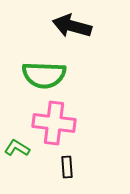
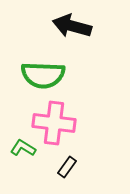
green semicircle: moved 1 px left
green L-shape: moved 6 px right
black rectangle: rotated 40 degrees clockwise
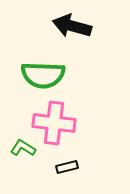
black rectangle: rotated 40 degrees clockwise
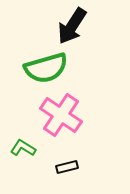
black arrow: rotated 72 degrees counterclockwise
green semicircle: moved 3 px right, 7 px up; rotated 18 degrees counterclockwise
pink cross: moved 7 px right, 8 px up; rotated 27 degrees clockwise
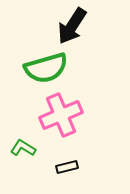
pink cross: rotated 33 degrees clockwise
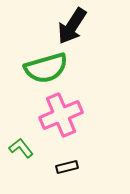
green L-shape: moved 2 px left; rotated 20 degrees clockwise
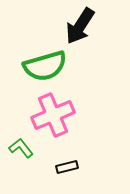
black arrow: moved 8 px right
green semicircle: moved 1 px left, 2 px up
pink cross: moved 8 px left
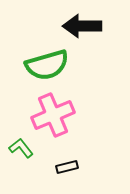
black arrow: moved 2 px right; rotated 57 degrees clockwise
green semicircle: moved 2 px right, 1 px up
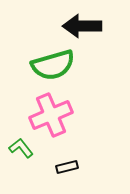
green semicircle: moved 6 px right
pink cross: moved 2 px left
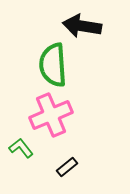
black arrow: rotated 9 degrees clockwise
green semicircle: rotated 102 degrees clockwise
black rectangle: rotated 25 degrees counterclockwise
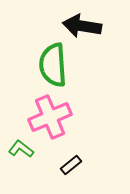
pink cross: moved 1 px left, 2 px down
green L-shape: moved 1 px down; rotated 15 degrees counterclockwise
black rectangle: moved 4 px right, 2 px up
